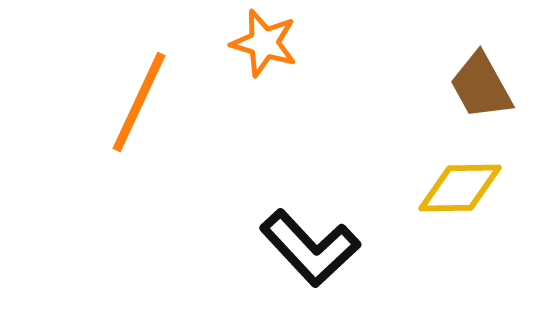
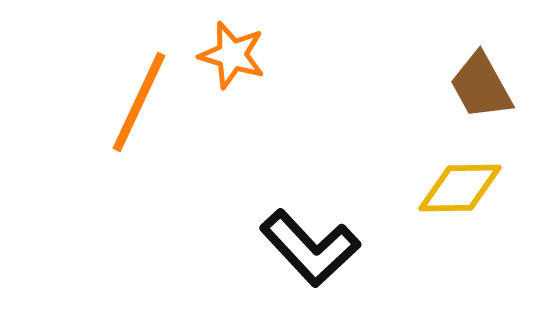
orange star: moved 32 px left, 12 px down
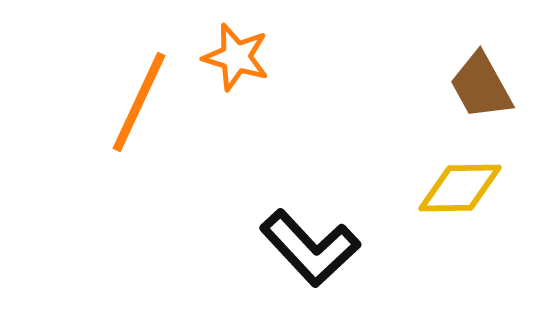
orange star: moved 4 px right, 2 px down
